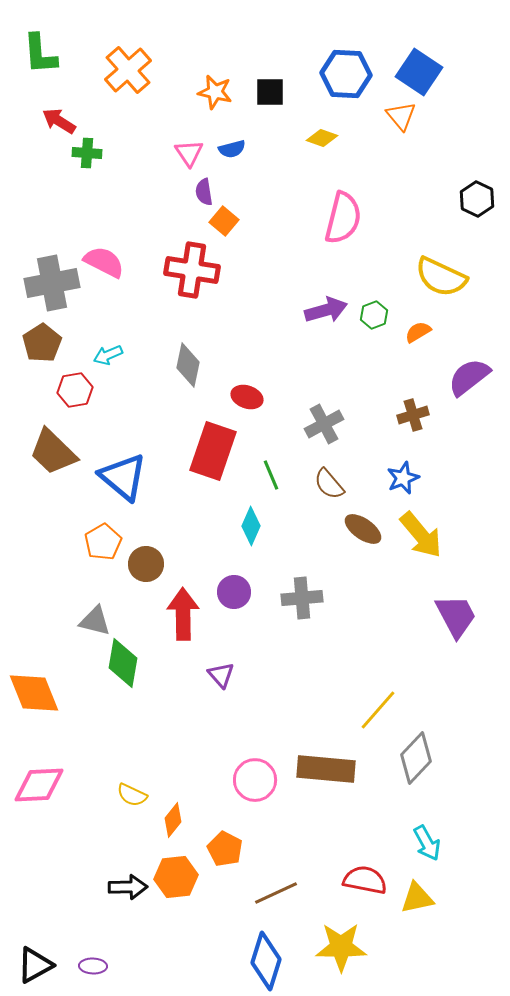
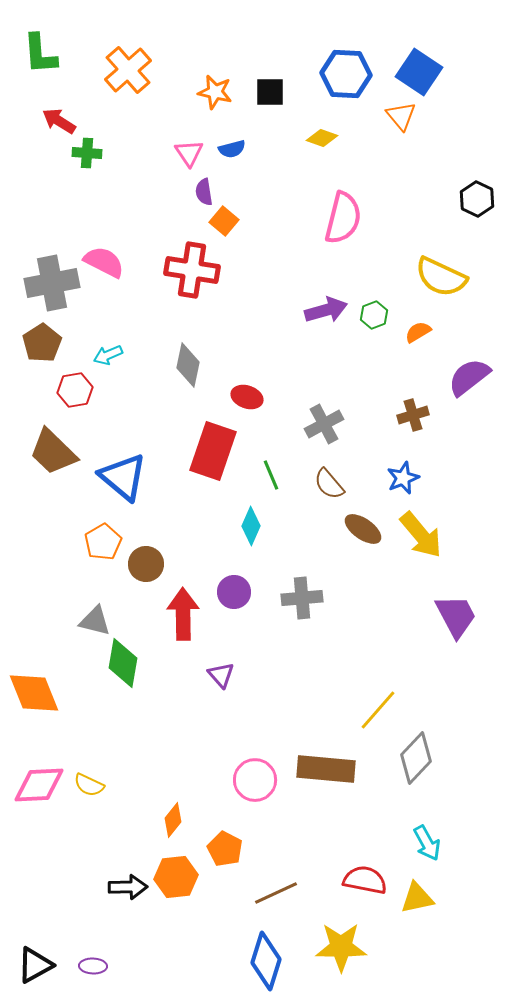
yellow semicircle at (132, 795): moved 43 px left, 10 px up
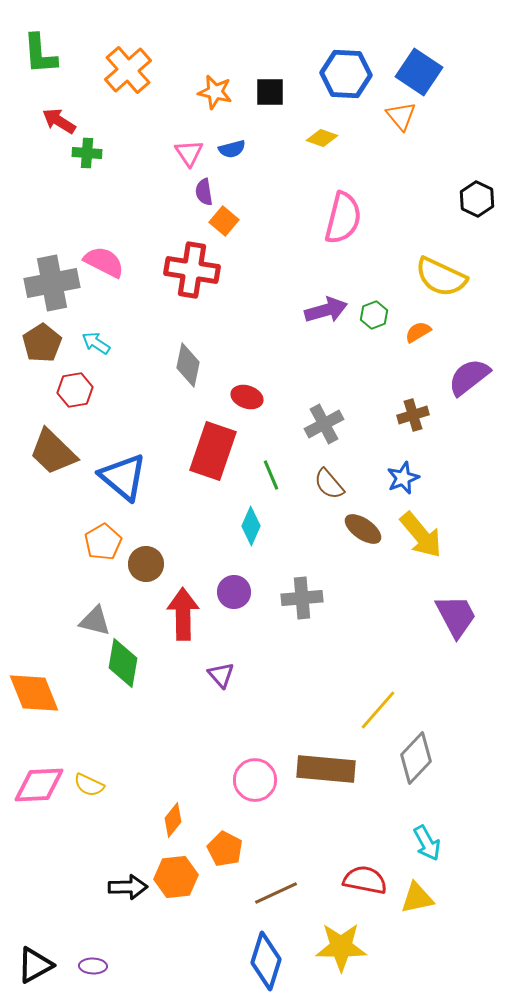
cyan arrow at (108, 355): moved 12 px left, 12 px up; rotated 56 degrees clockwise
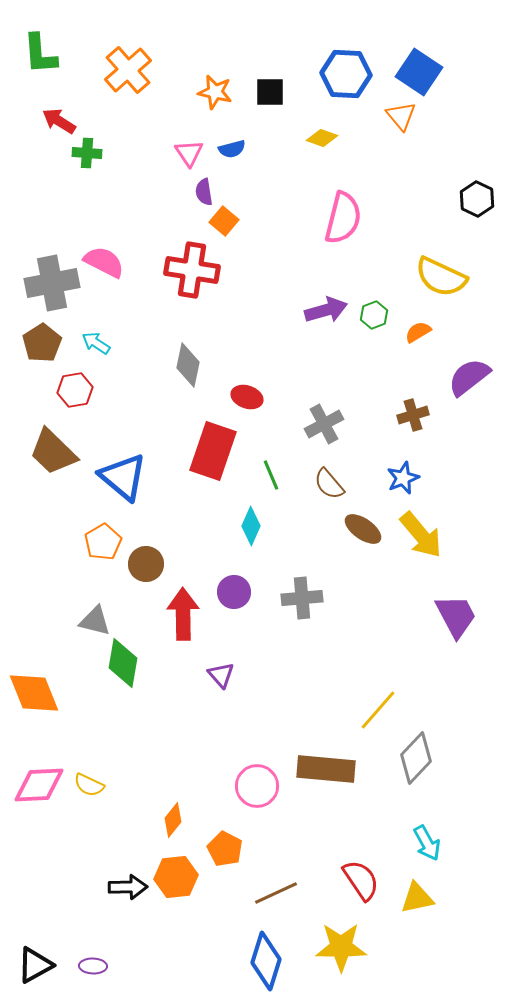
pink circle at (255, 780): moved 2 px right, 6 px down
red semicircle at (365, 880): moved 4 px left; rotated 45 degrees clockwise
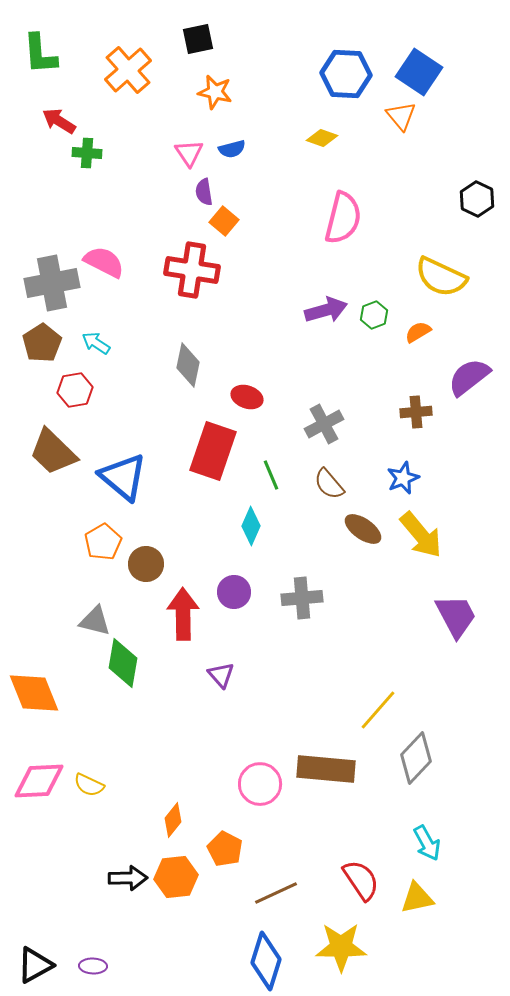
black square at (270, 92): moved 72 px left, 53 px up; rotated 12 degrees counterclockwise
brown cross at (413, 415): moved 3 px right, 3 px up; rotated 12 degrees clockwise
pink diamond at (39, 785): moved 4 px up
pink circle at (257, 786): moved 3 px right, 2 px up
black arrow at (128, 887): moved 9 px up
